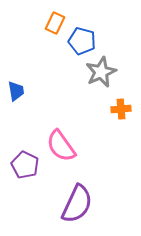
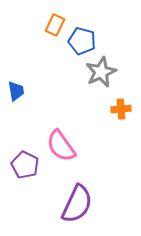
orange rectangle: moved 2 px down
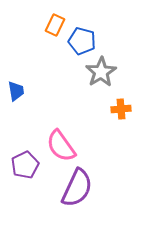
gray star: rotated 8 degrees counterclockwise
purple pentagon: rotated 20 degrees clockwise
purple semicircle: moved 16 px up
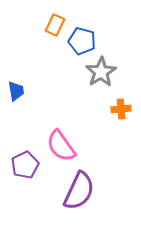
purple semicircle: moved 2 px right, 3 px down
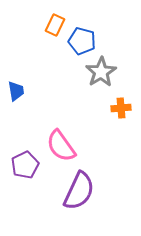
orange cross: moved 1 px up
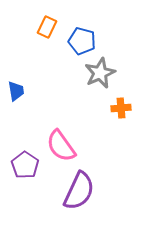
orange rectangle: moved 8 px left, 2 px down
gray star: moved 1 px left, 1 px down; rotated 8 degrees clockwise
purple pentagon: rotated 12 degrees counterclockwise
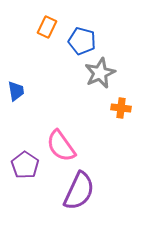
orange cross: rotated 12 degrees clockwise
